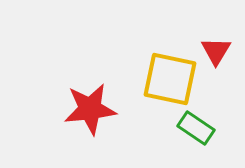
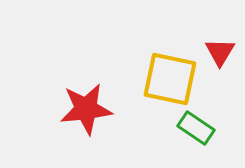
red triangle: moved 4 px right, 1 px down
red star: moved 4 px left
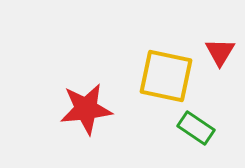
yellow square: moved 4 px left, 3 px up
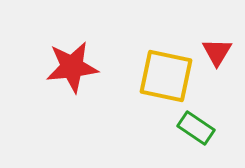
red triangle: moved 3 px left
red star: moved 14 px left, 42 px up
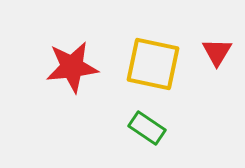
yellow square: moved 13 px left, 12 px up
green rectangle: moved 49 px left
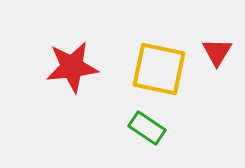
yellow square: moved 6 px right, 5 px down
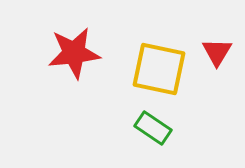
red star: moved 2 px right, 14 px up
green rectangle: moved 6 px right
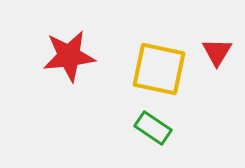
red star: moved 5 px left, 3 px down
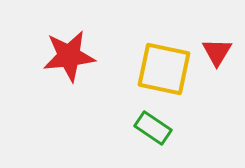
yellow square: moved 5 px right
